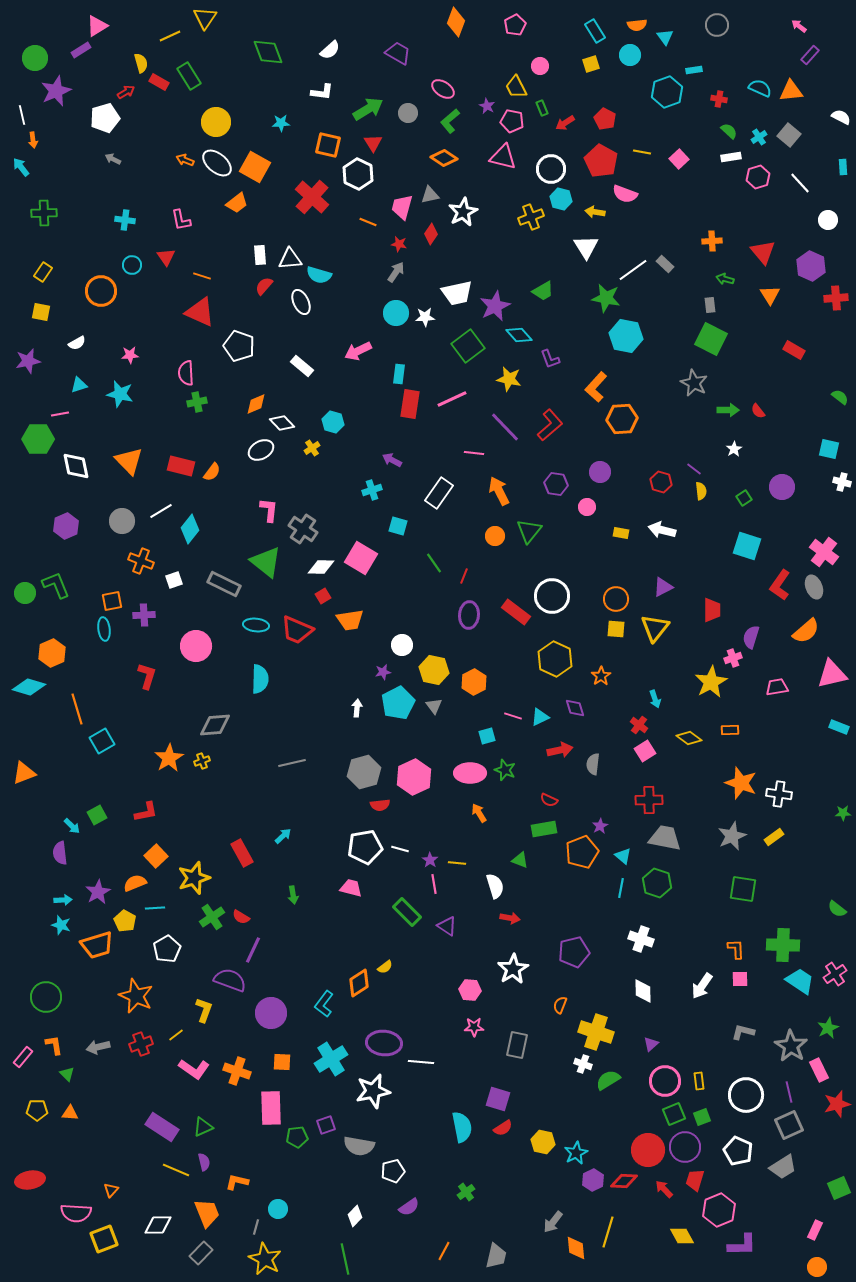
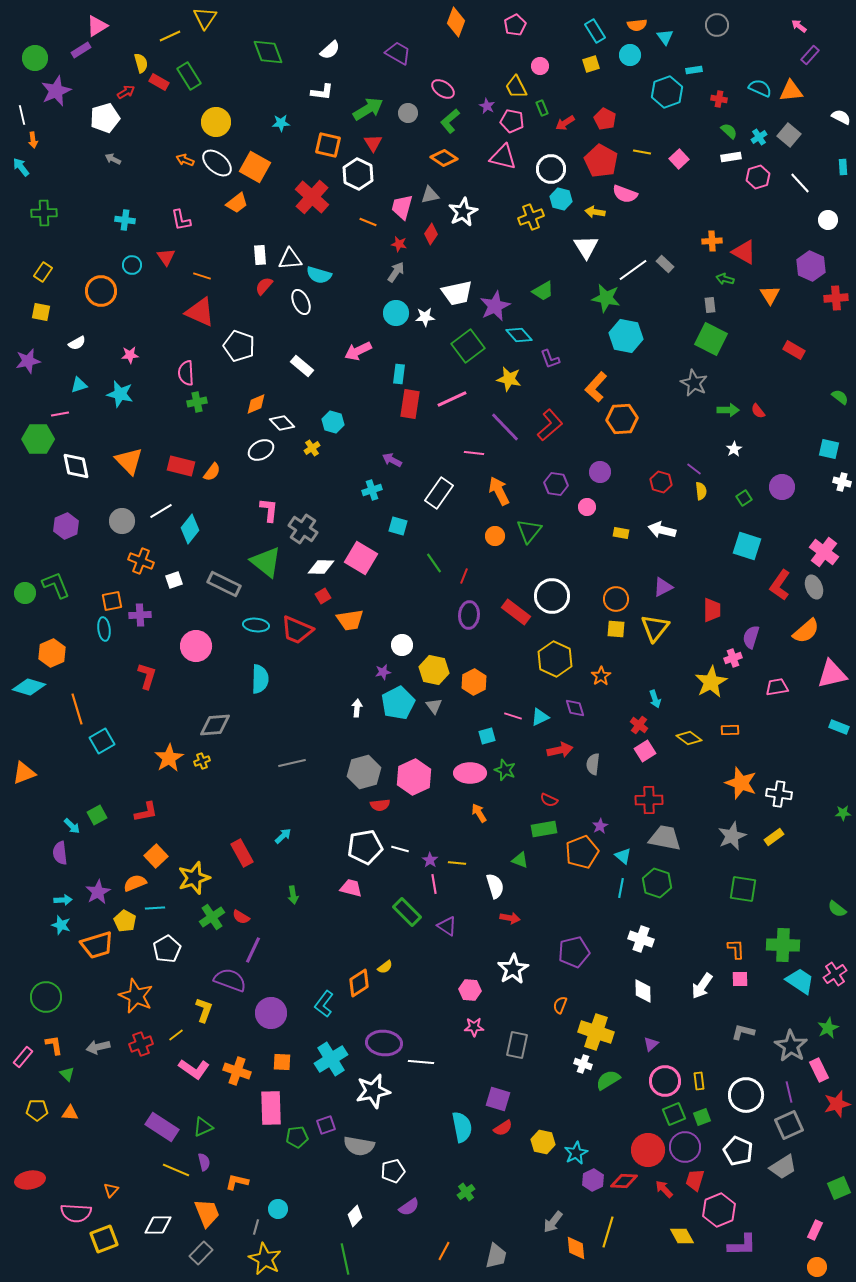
red triangle at (763, 252): moved 19 px left; rotated 20 degrees counterclockwise
purple cross at (144, 615): moved 4 px left
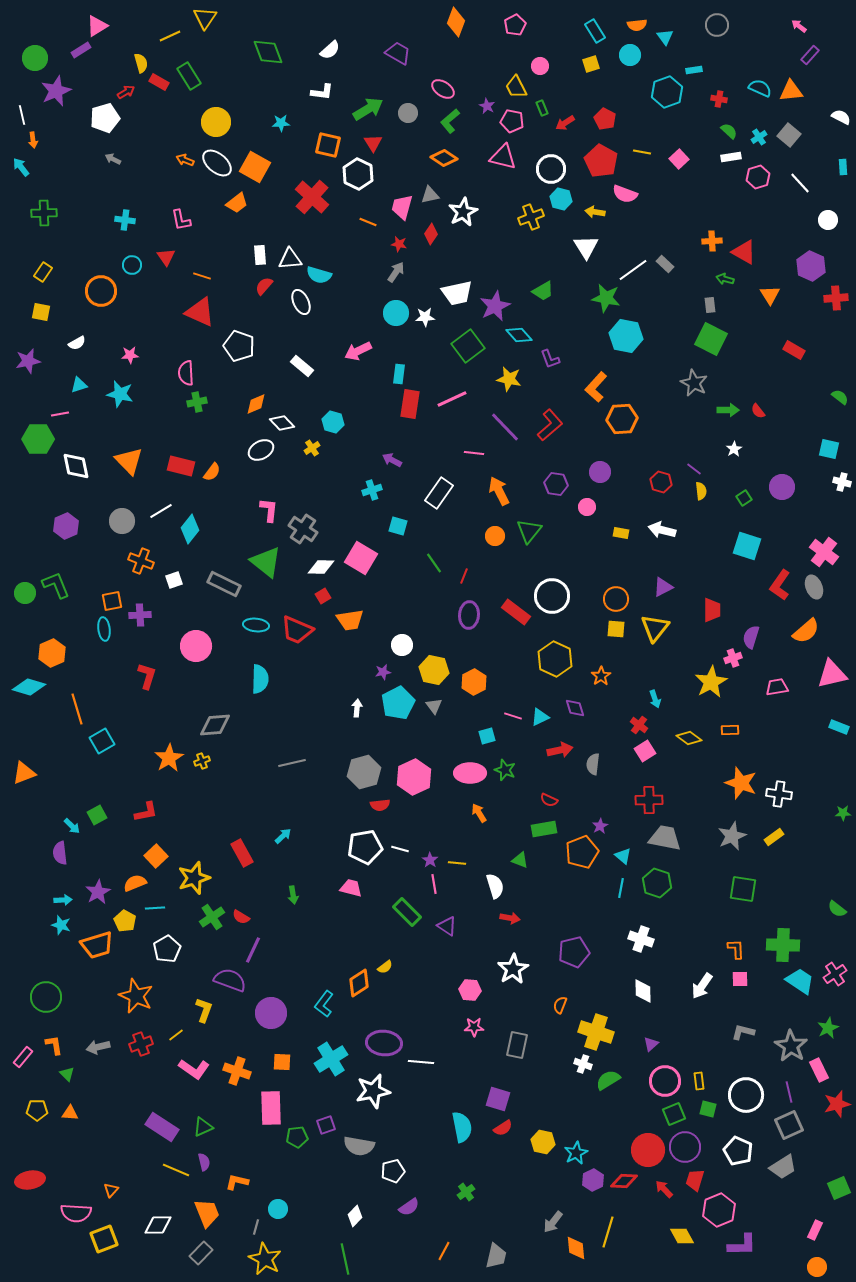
green square at (702, 1117): moved 6 px right, 8 px up; rotated 36 degrees clockwise
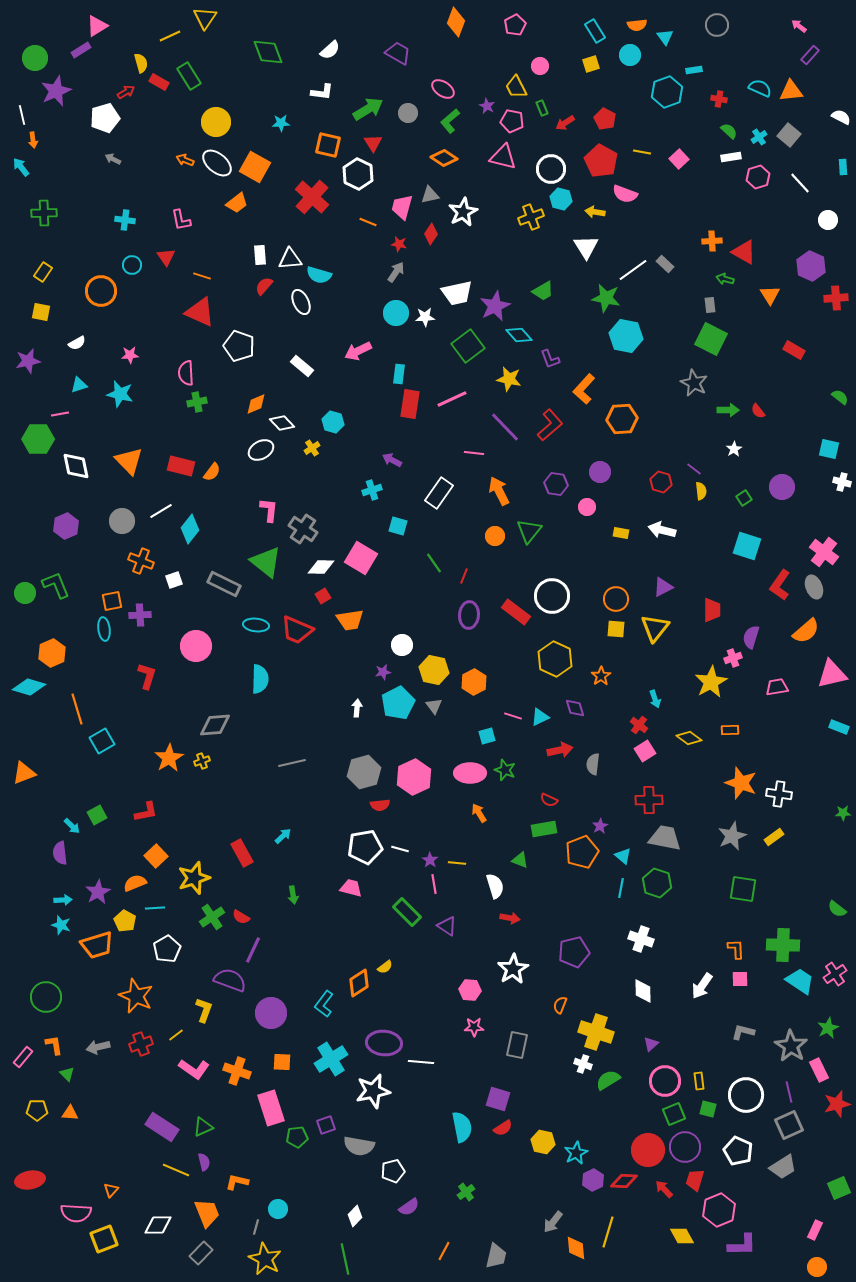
orange L-shape at (596, 387): moved 12 px left, 2 px down
pink rectangle at (271, 1108): rotated 16 degrees counterclockwise
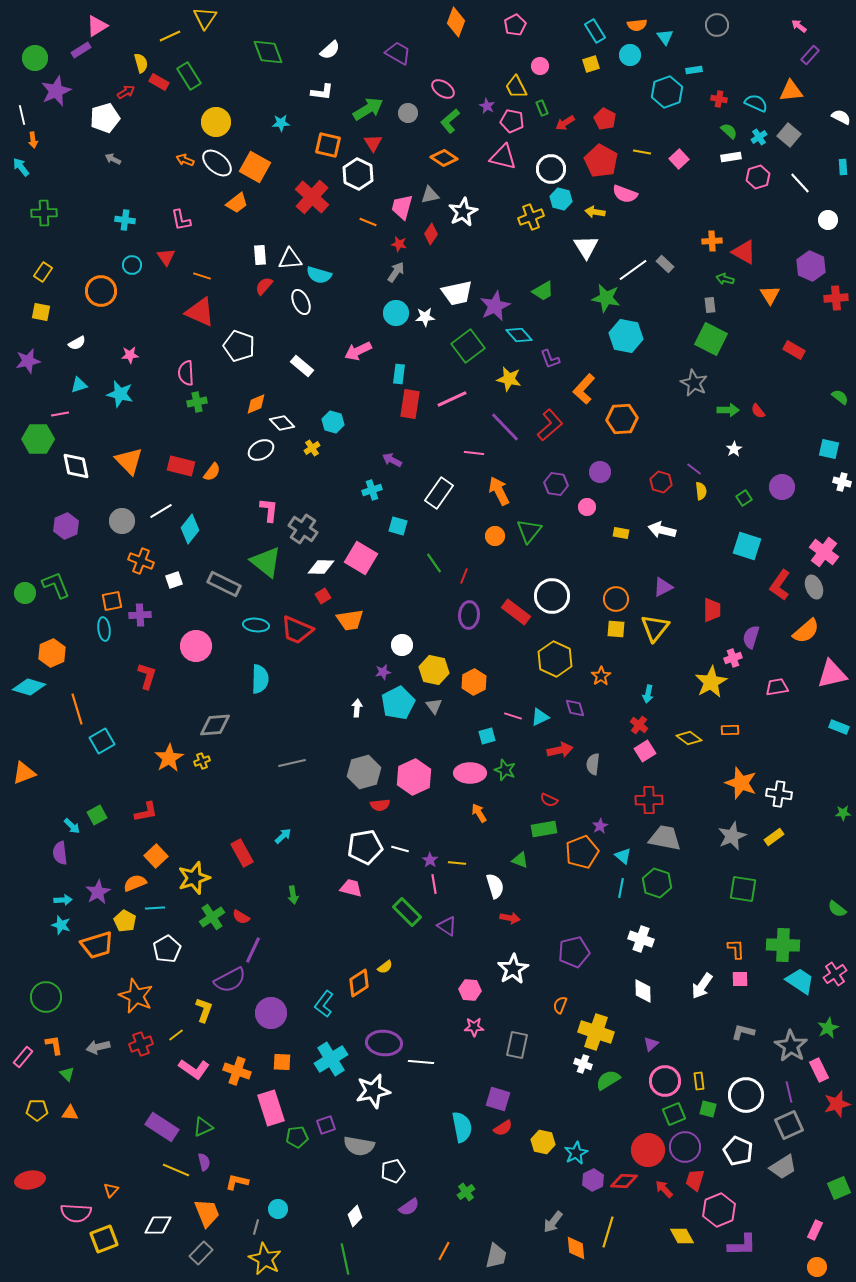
cyan semicircle at (760, 88): moved 4 px left, 15 px down
cyan arrow at (655, 699): moved 7 px left, 5 px up; rotated 30 degrees clockwise
purple semicircle at (230, 980): rotated 132 degrees clockwise
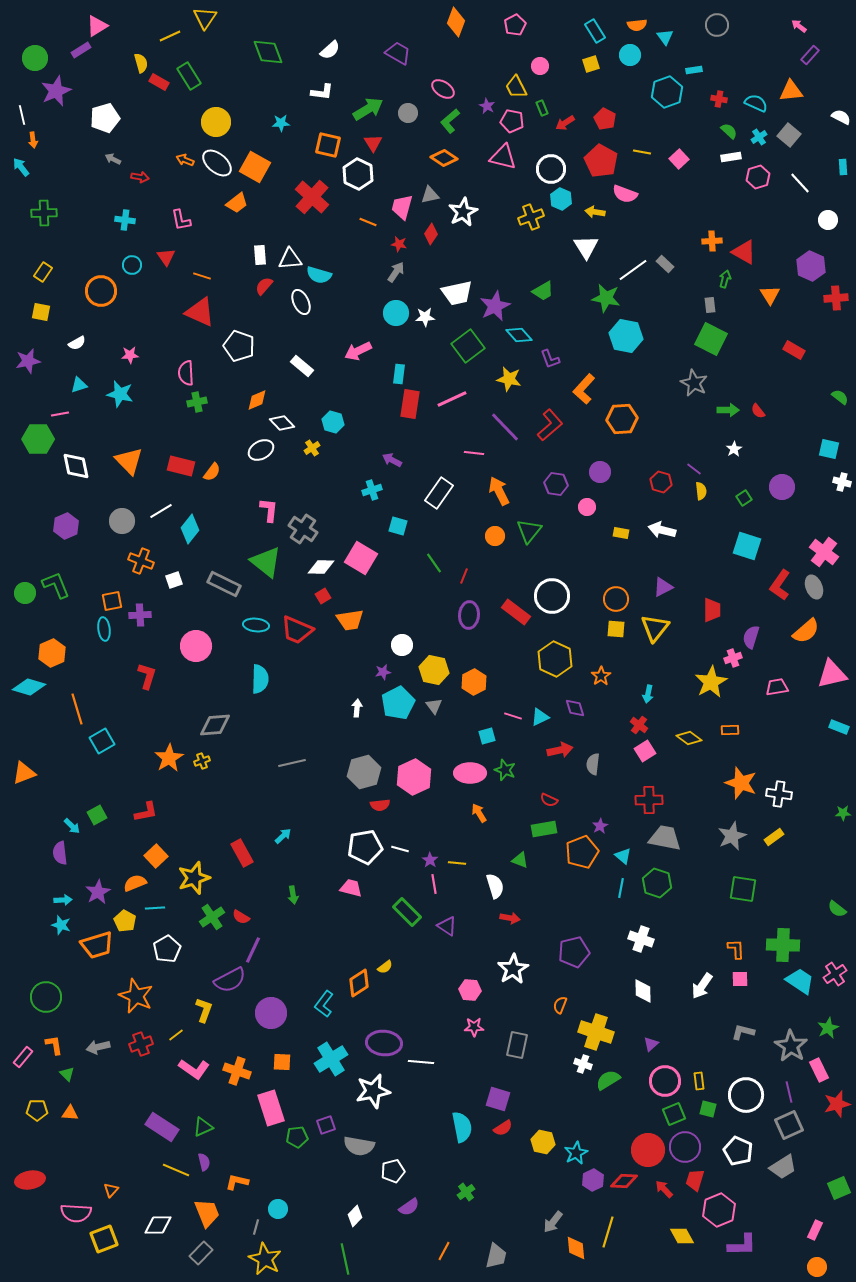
red arrow at (126, 92): moved 14 px right, 85 px down; rotated 42 degrees clockwise
cyan hexagon at (561, 199): rotated 10 degrees clockwise
green arrow at (725, 279): rotated 90 degrees clockwise
orange diamond at (256, 404): moved 1 px right, 4 px up
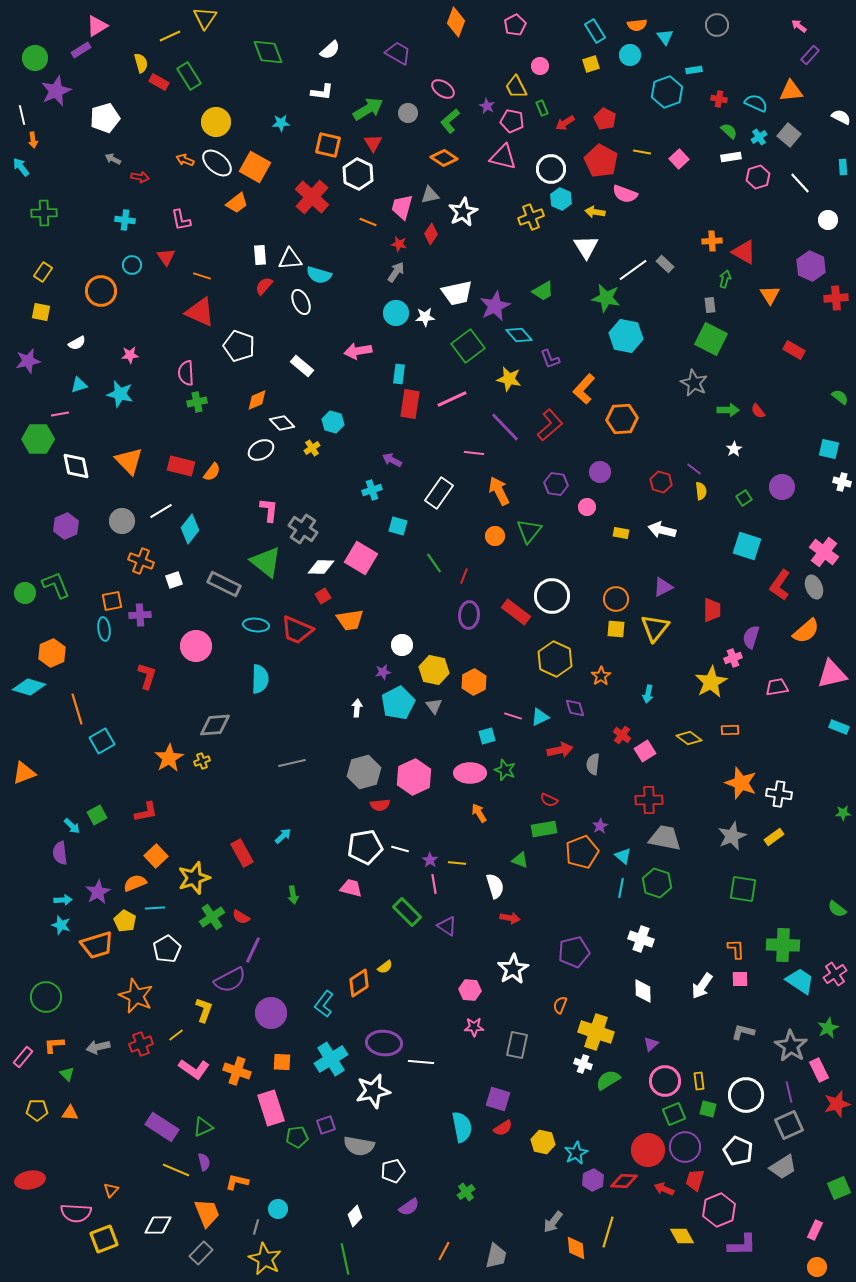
pink arrow at (358, 351): rotated 16 degrees clockwise
red cross at (639, 725): moved 17 px left, 10 px down
orange L-shape at (54, 1045): rotated 85 degrees counterclockwise
red arrow at (664, 1189): rotated 24 degrees counterclockwise
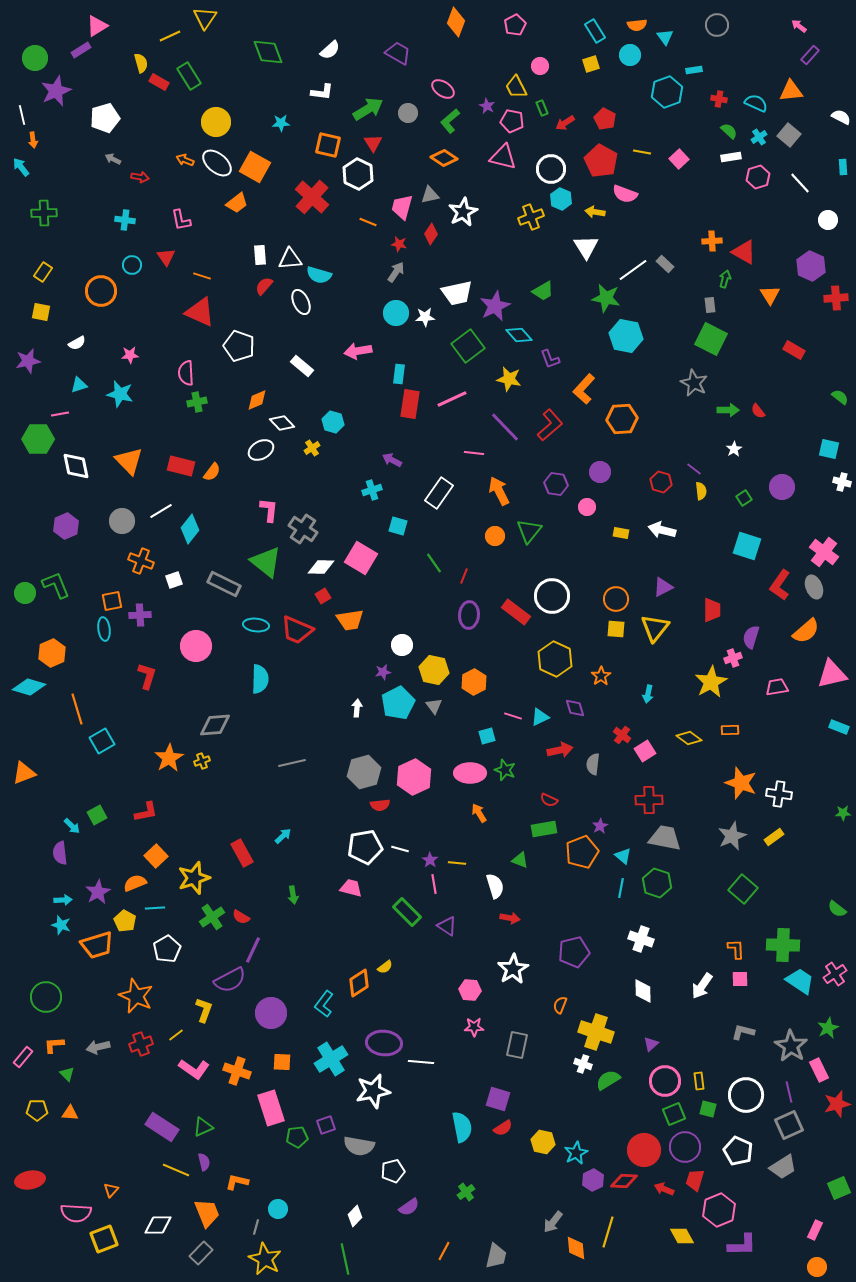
green square at (743, 889): rotated 32 degrees clockwise
red circle at (648, 1150): moved 4 px left
